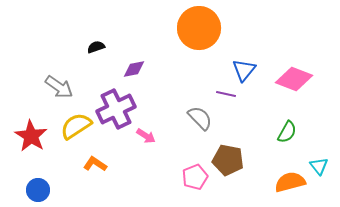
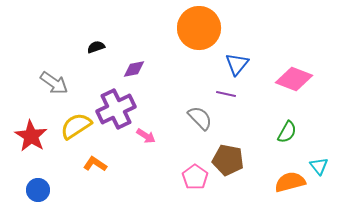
blue triangle: moved 7 px left, 6 px up
gray arrow: moved 5 px left, 4 px up
pink pentagon: rotated 15 degrees counterclockwise
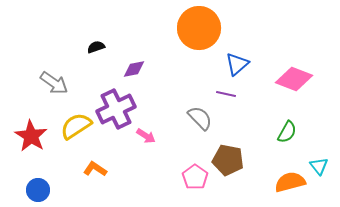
blue triangle: rotated 10 degrees clockwise
orange L-shape: moved 5 px down
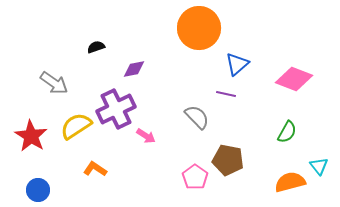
gray semicircle: moved 3 px left, 1 px up
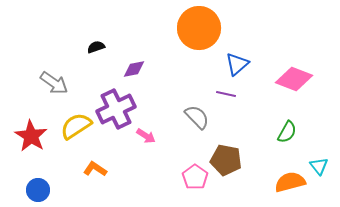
brown pentagon: moved 2 px left
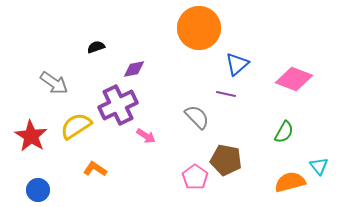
purple cross: moved 2 px right, 4 px up
green semicircle: moved 3 px left
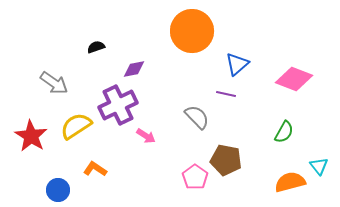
orange circle: moved 7 px left, 3 px down
blue circle: moved 20 px right
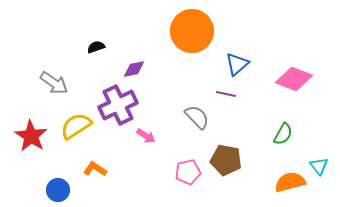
green semicircle: moved 1 px left, 2 px down
pink pentagon: moved 7 px left, 5 px up; rotated 25 degrees clockwise
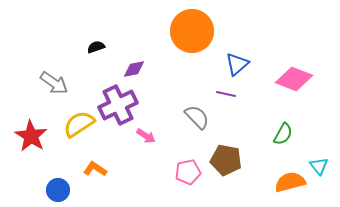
yellow semicircle: moved 3 px right, 2 px up
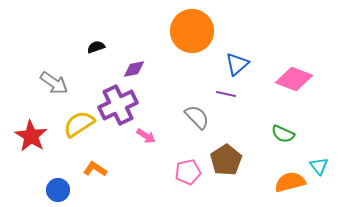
green semicircle: rotated 85 degrees clockwise
brown pentagon: rotated 28 degrees clockwise
